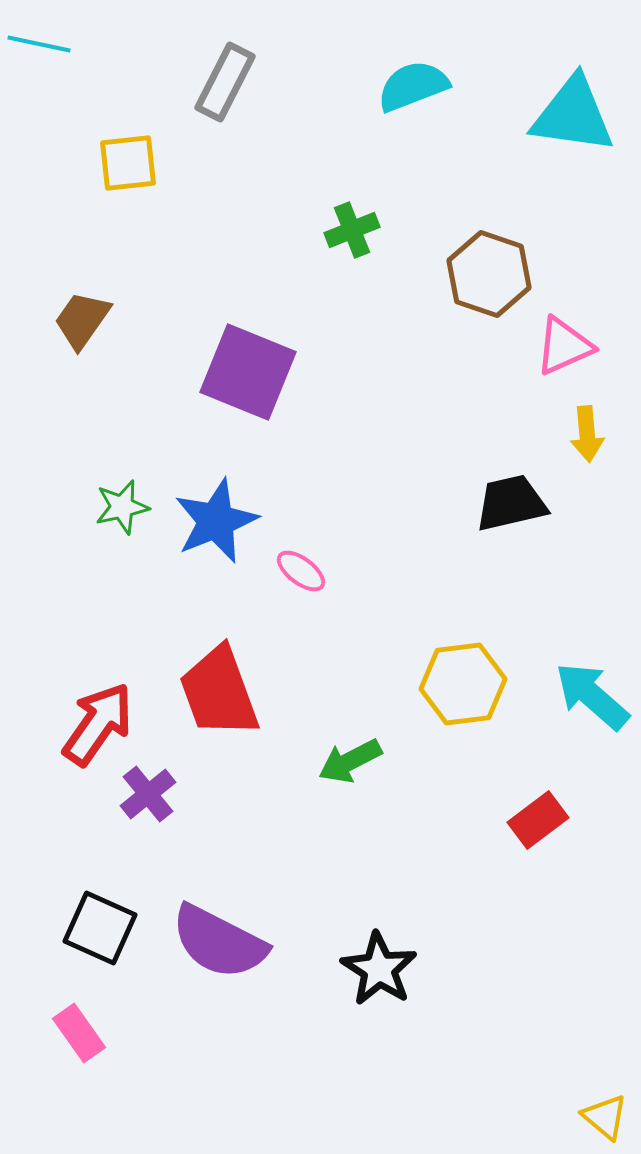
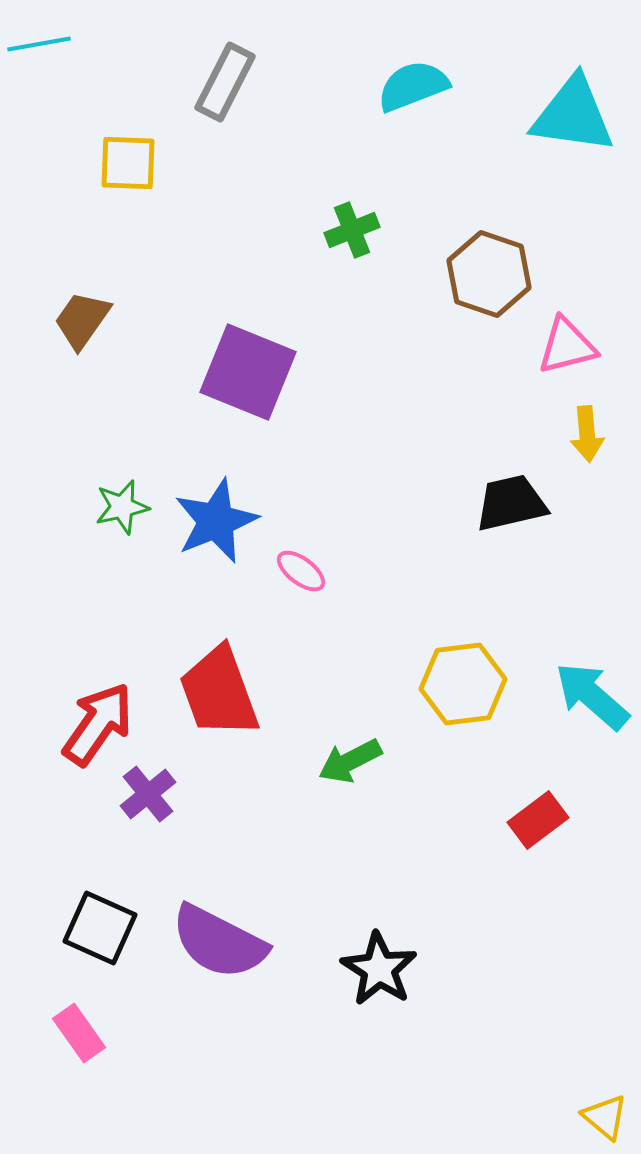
cyan line: rotated 22 degrees counterclockwise
yellow square: rotated 8 degrees clockwise
pink triangle: moved 3 px right; rotated 10 degrees clockwise
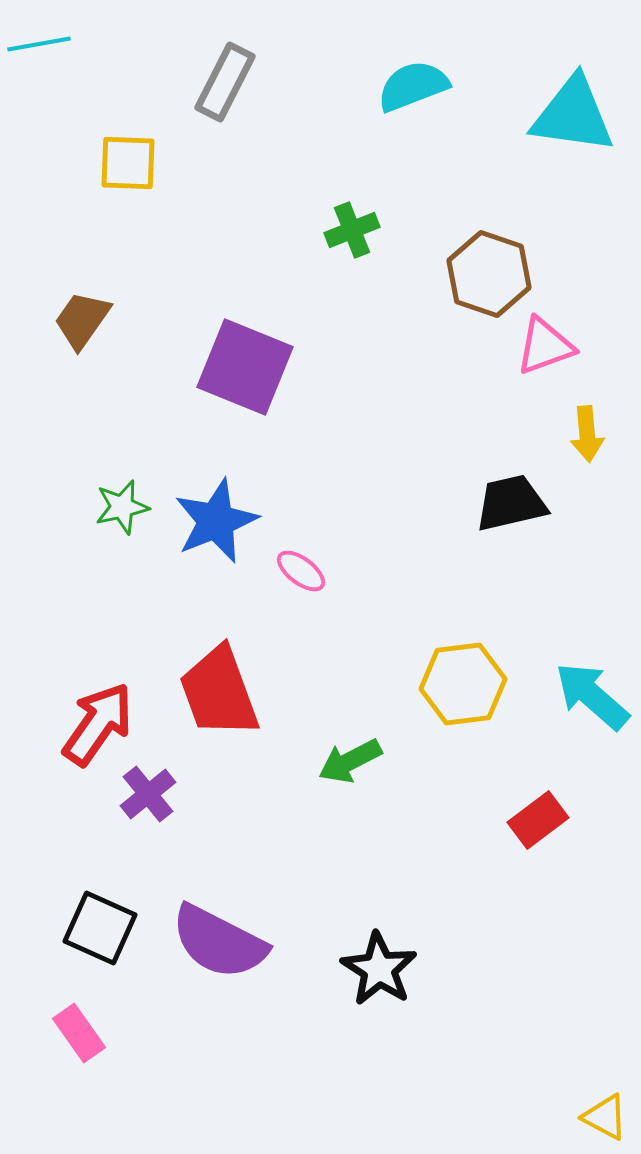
pink triangle: moved 22 px left; rotated 6 degrees counterclockwise
purple square: moved 3 px left, 5 px up
yellow triangle: rotated 12 degrees counterclockwise
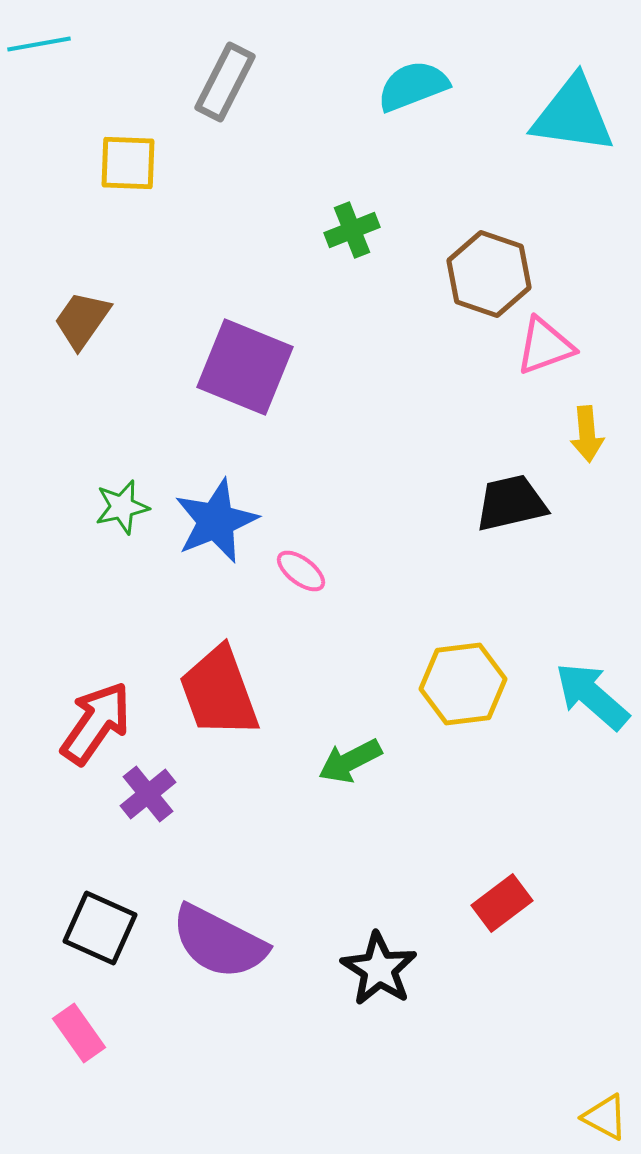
red arrow: moved 2 px left, 1 px up
red rectangle: moved 36 px left, 83 px down
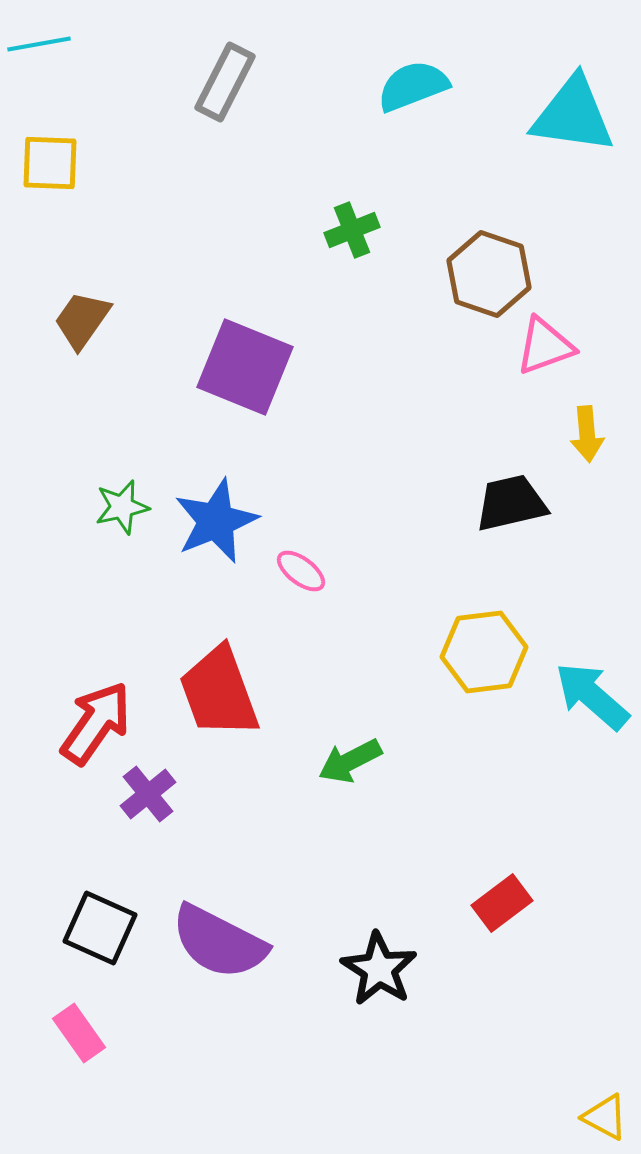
yellow square: moved 78 px left
yellow hexagon: moved 21 px right, 32 px up
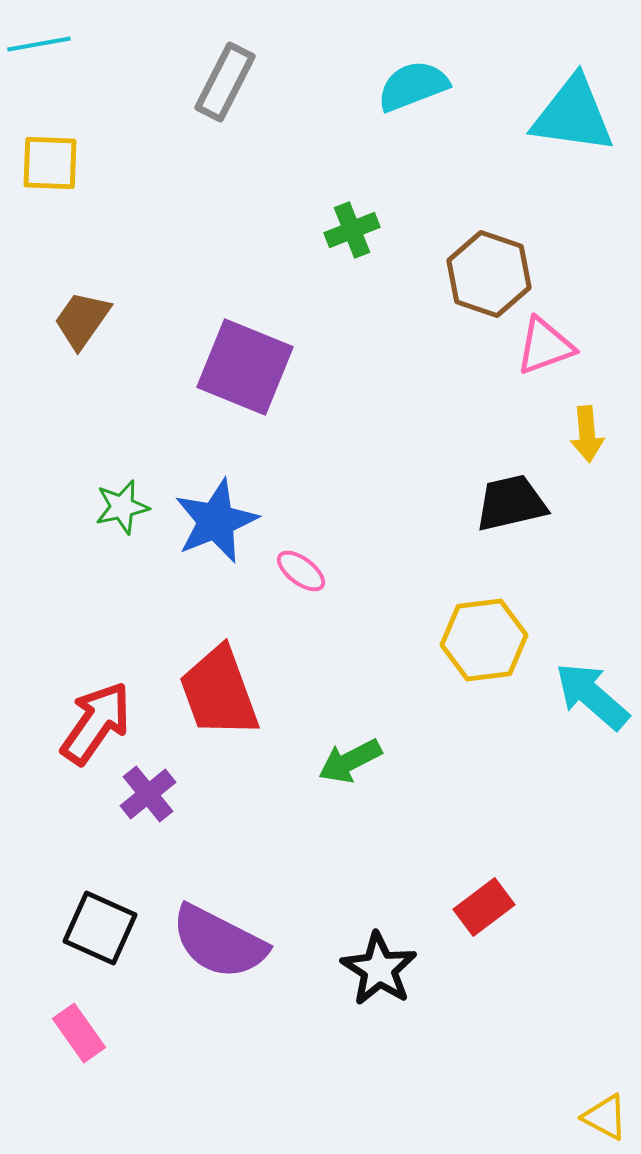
yellow hexagon: moved 12 px up
red rectangle: moved 18 px left, 4 px down
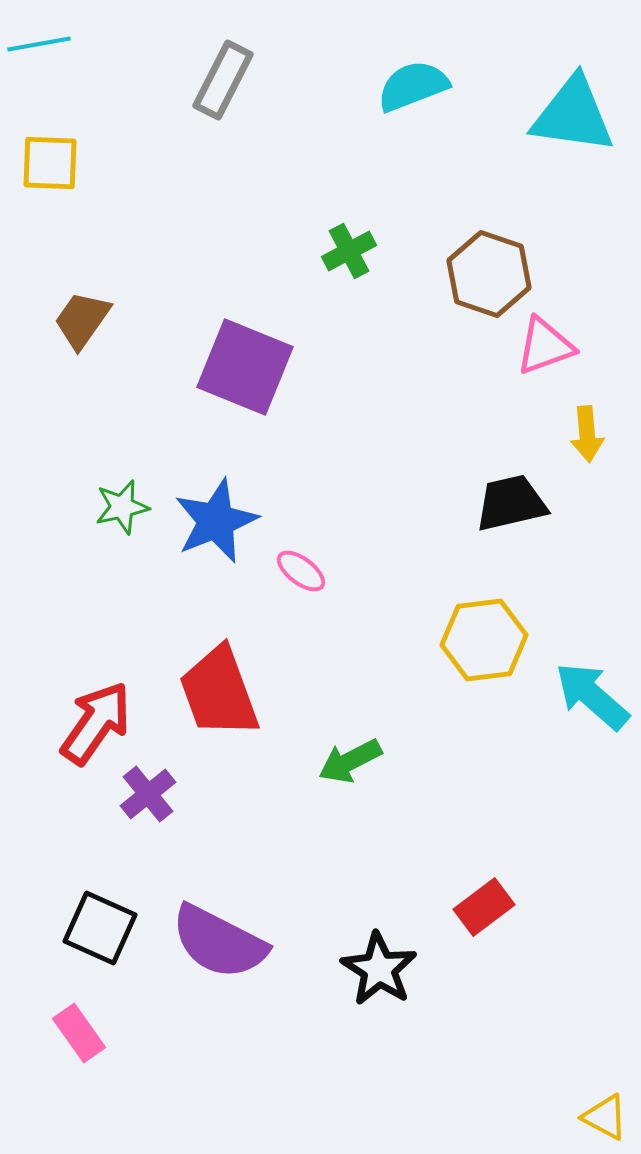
gray rectangle: moved 2 px left, 2 px up
green cross: moved 3 px left, 21 px down; rotated 6 degrees counterclockwise
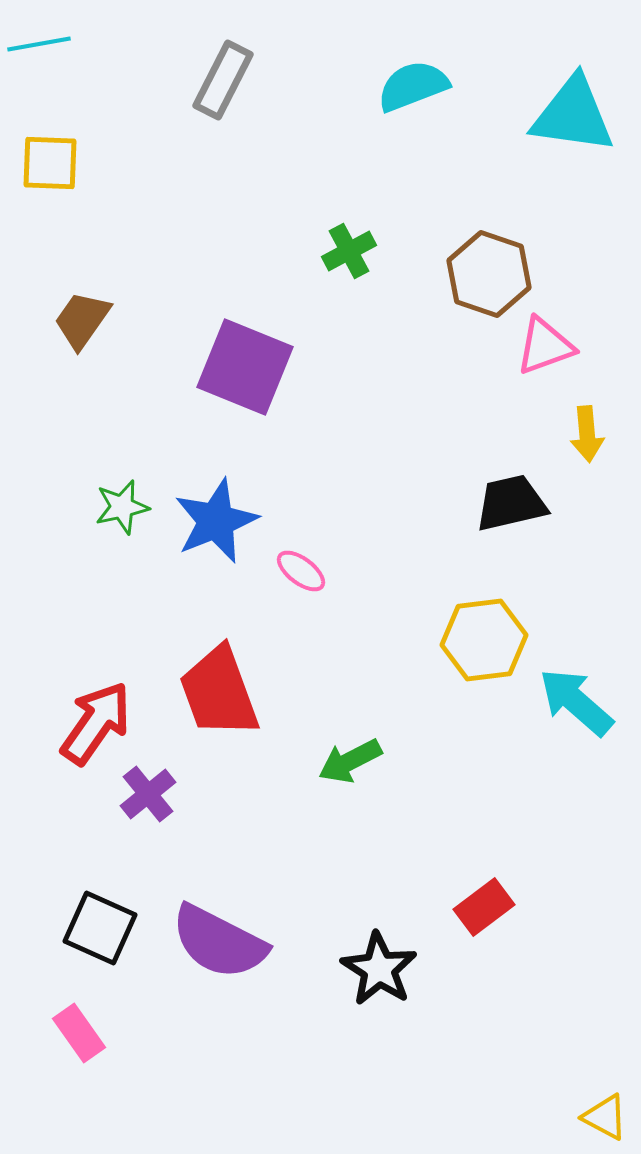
cyan arrow: moved 16 px left, 6 px down
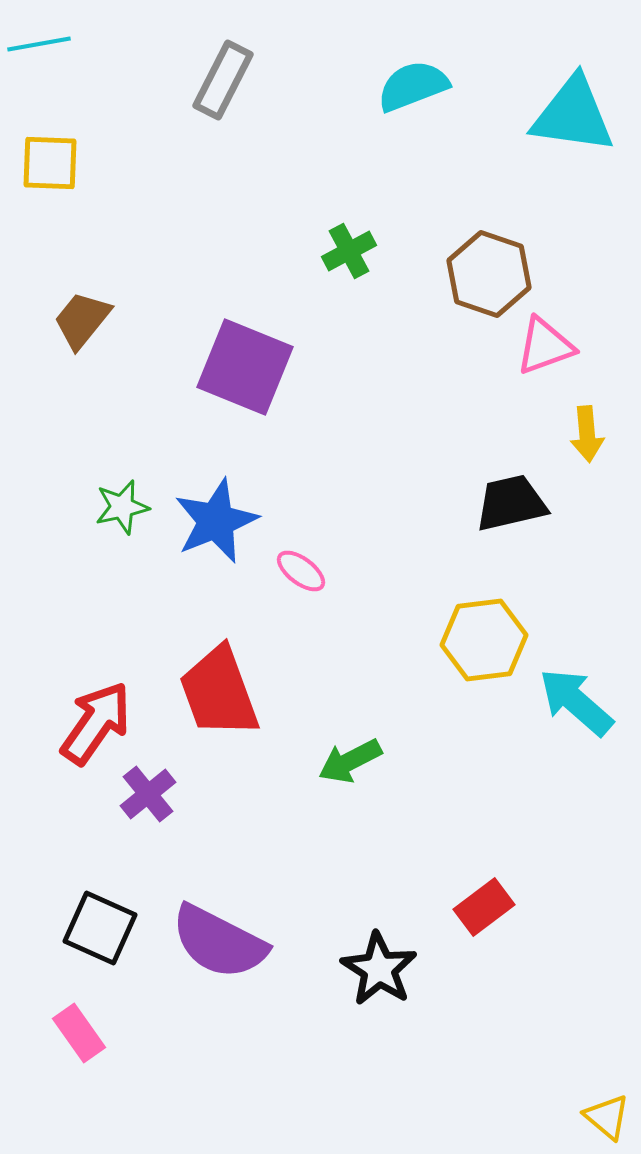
brown trapezoid: rotated 4 degrees clockwise
yellow triangle: moved 2 px right; rotated 12 degrees clockwise
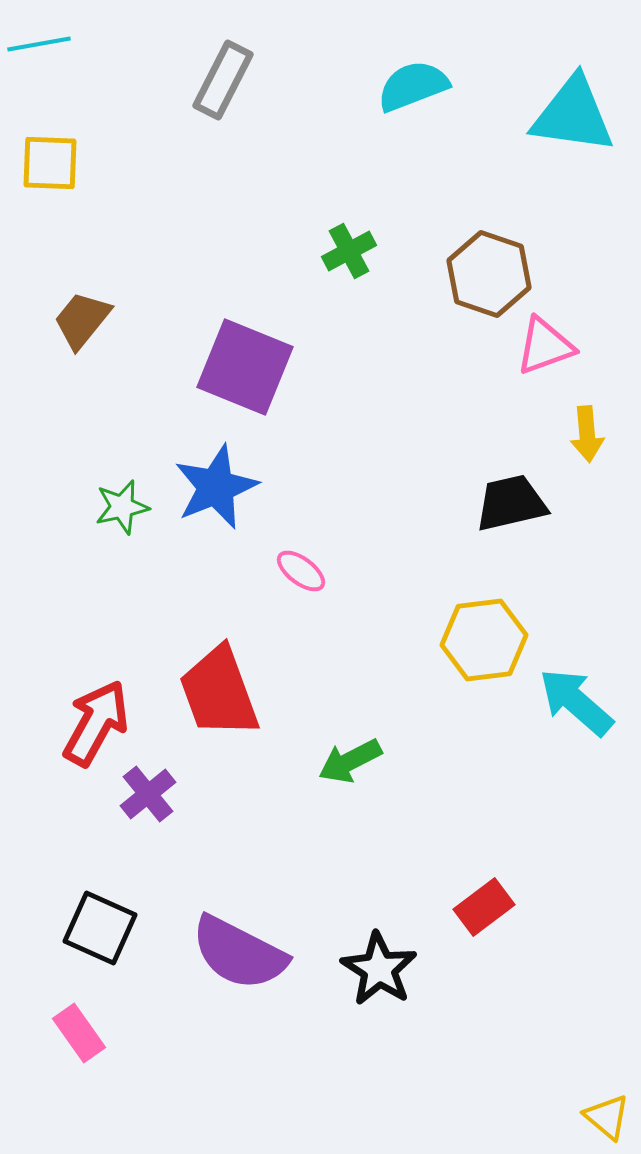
blue star: moved 34 px up
red arrow: rotated 6 degrees counterclockwise
purple semicircle: moved 20 px right, 11 px down
